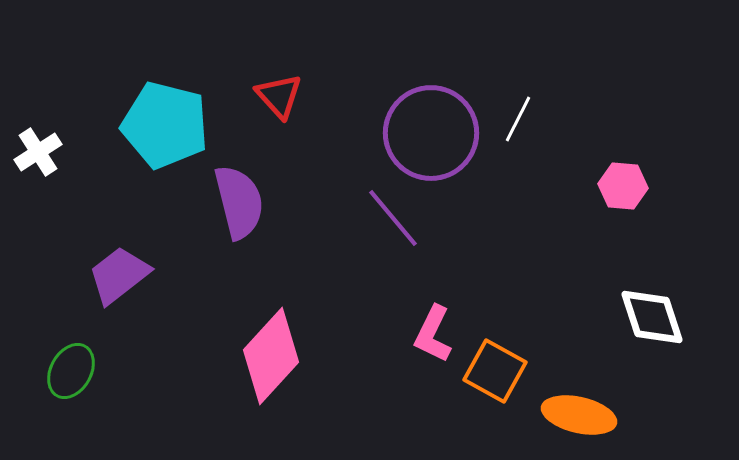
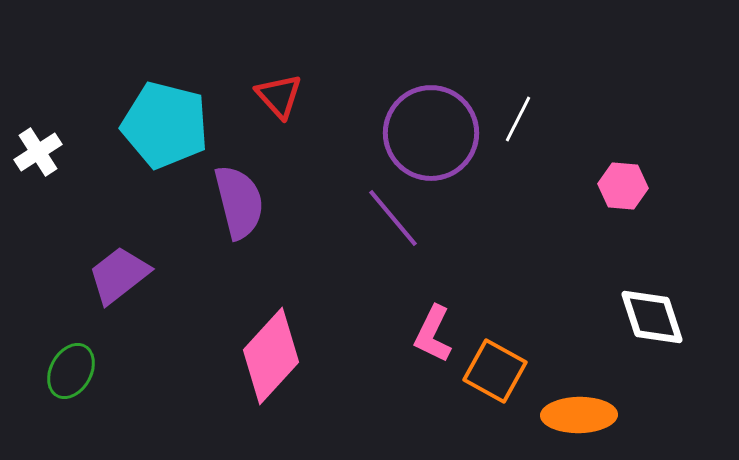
orange ellipse: rotated 14 degrees counterclockwise
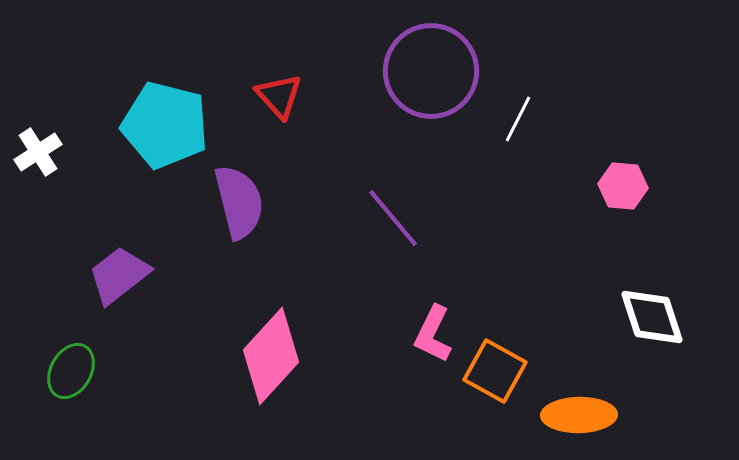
purple circle: moved 62 px up
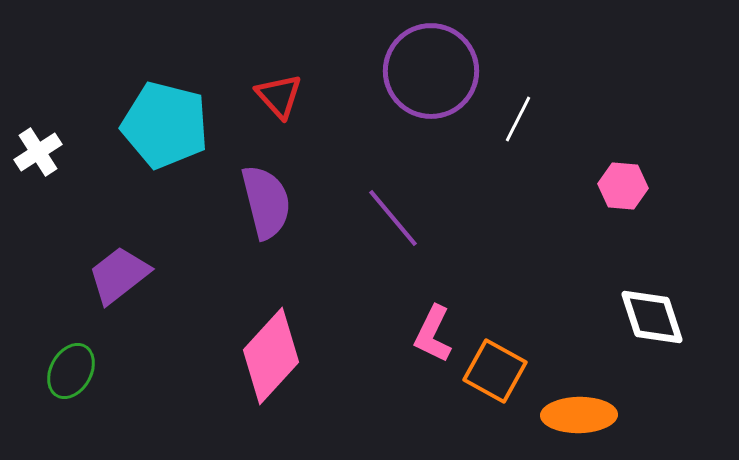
purple semicircle: moved 27 px right
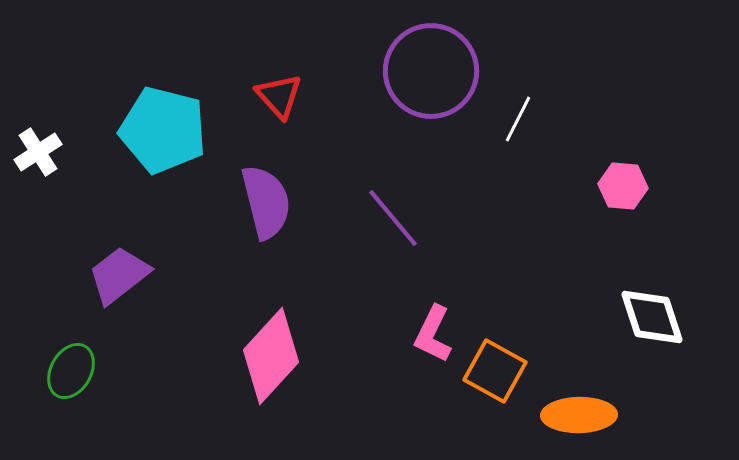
cyan pentagon: moved 2 px left, 5 px down
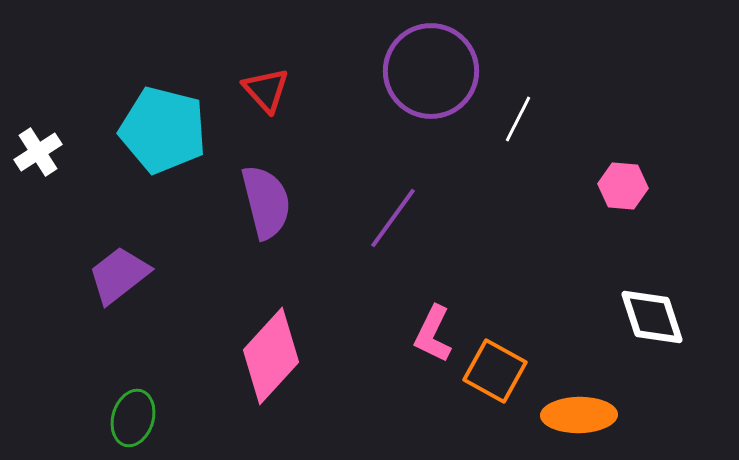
red triangle: moved 13 px left, 6 px up
purple line: rotated 76 degrees clockwise
green ellipse: moved 62 px right, 47 px down; rotated 12 degrees counterclockwise
